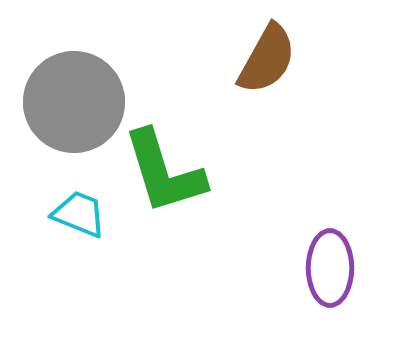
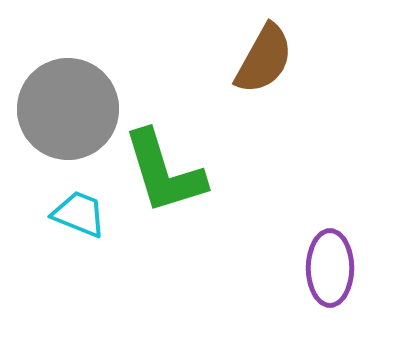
brown semicircle: moved 3 px left
gray circle: moved 6 px left, 7 px down
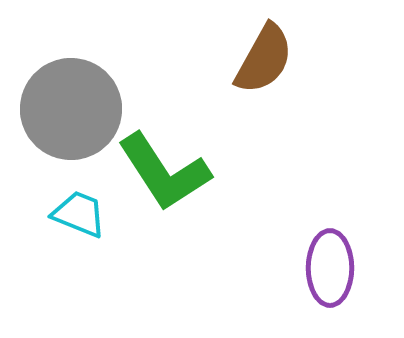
gray circle: moved 3 px right
green L-shape: rotated 16 degrees counterclockwise
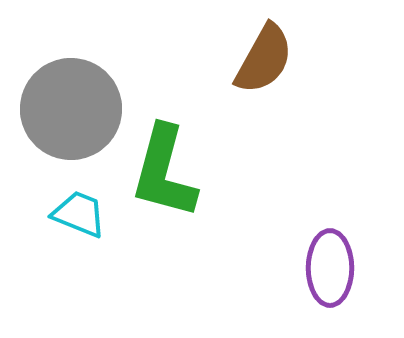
green L-shape: rotated 48 degrees clockwise
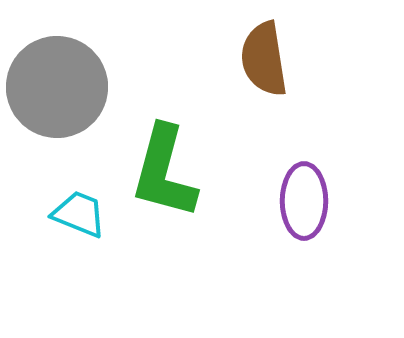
brown semicircle: rotated 142 degrees clockwise
gray circle: moved 14 px left, 22 px up
purple ellipse: moved 26 px left, 67 px up
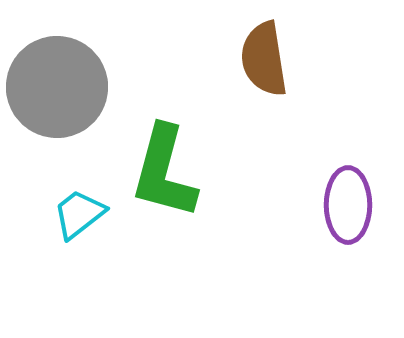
purple ellipse: moved 44 px right, 4 px down
cyan trapezoid: rotated 60 degrees counterclockwise
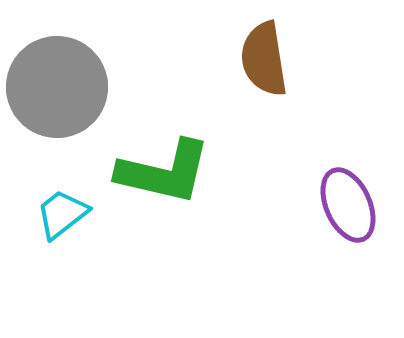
green L-shape: rotated 92 degrees counterclockwise
purple ellipse: rotated 24 degrees counterclockwise
cyan trapezoid: moved 17 px left
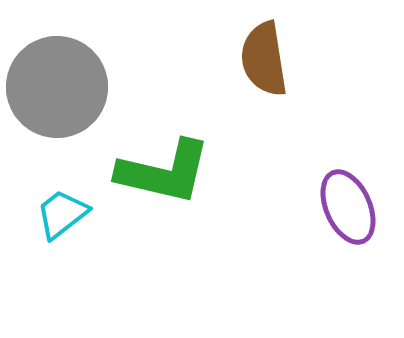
purple ellipse: moved 2 px down
